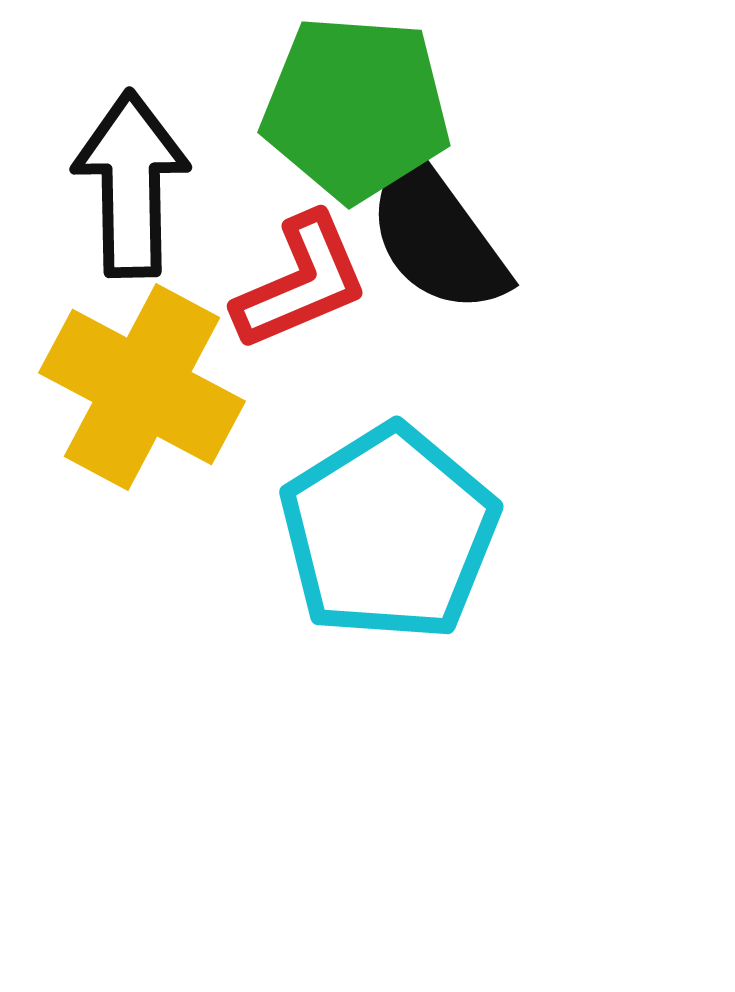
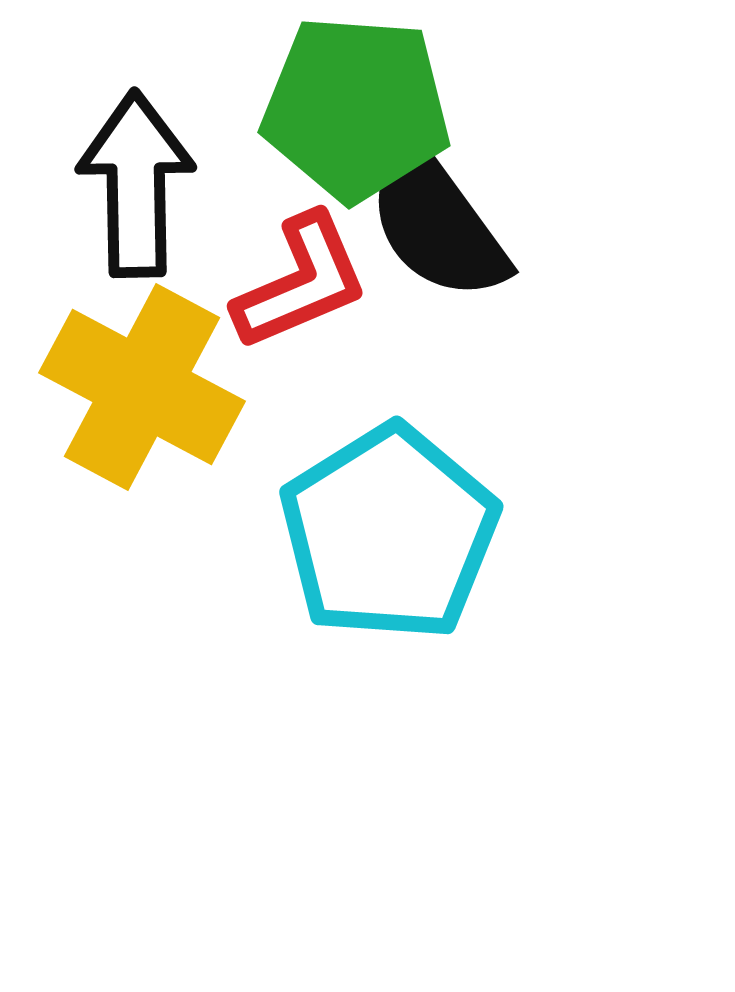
black arrow: moved 5 px right
black semicircle: moved 13 px up
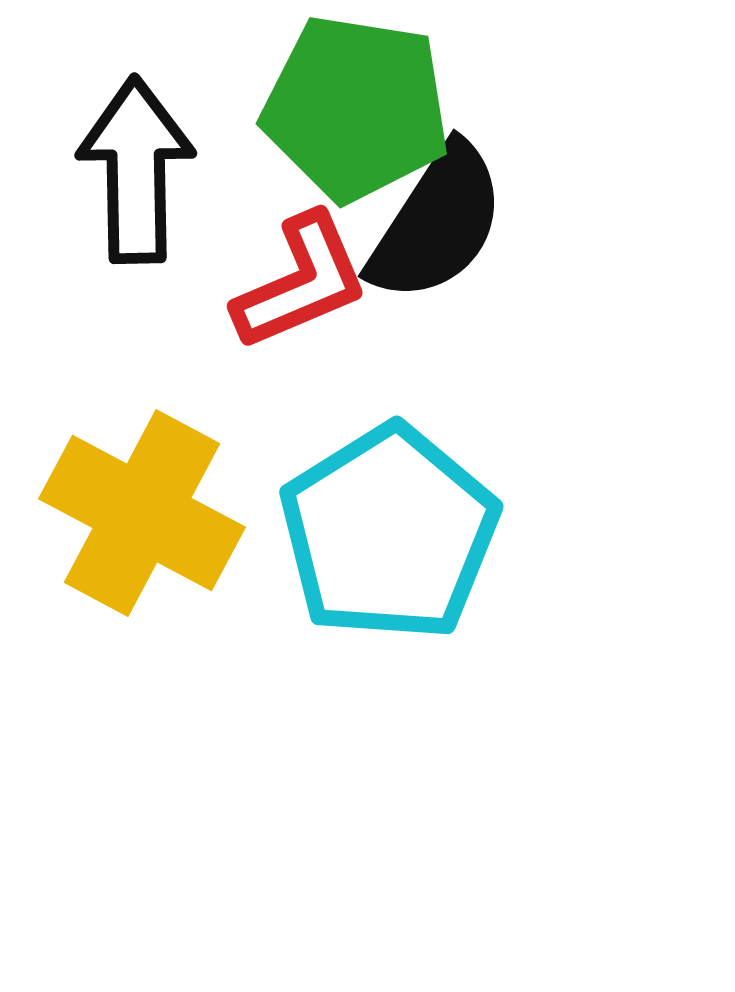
green pentagon: rotated 5 degrees clockwise
black arrow: moved 14 px up
black semicircle: rotated 111 degrees counterclockwise
yellow cross: moved 126 px down
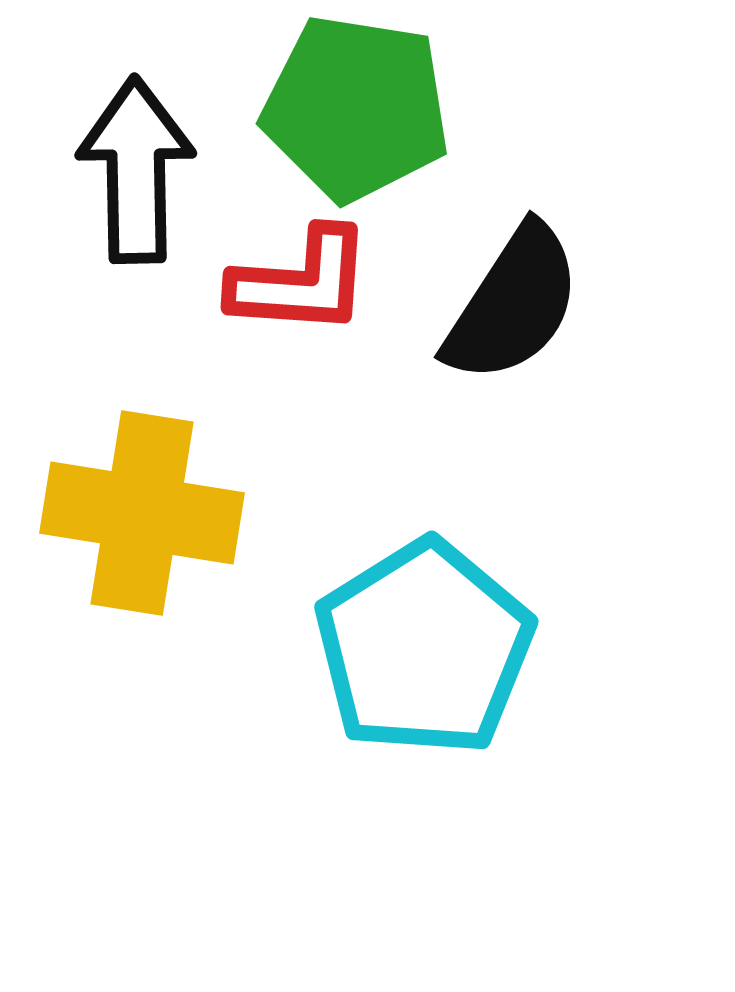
black semicircle: moved 76 px right, 81 px down
red L-shape: rotated 27 degrees clockwise
yellow cross: rotated 19 degrees counterclockwise
cyan pentagon: moved 35 px right, 115 px down
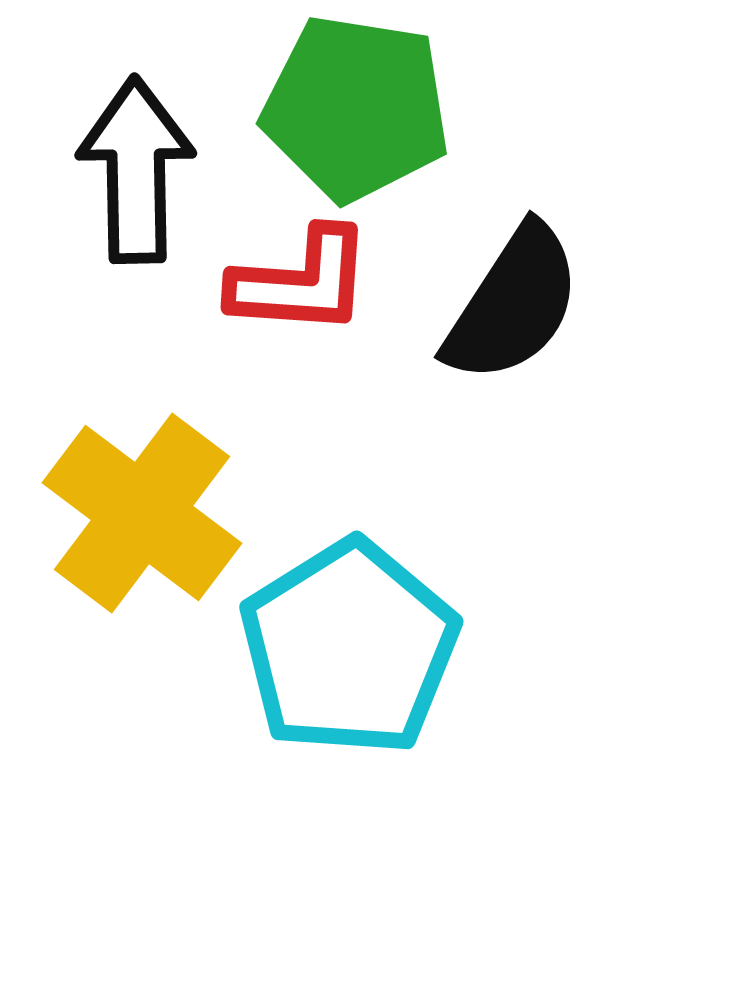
yellow cross: rotated 28 degrees clockwise
cyan pentagon: moved 75 px left
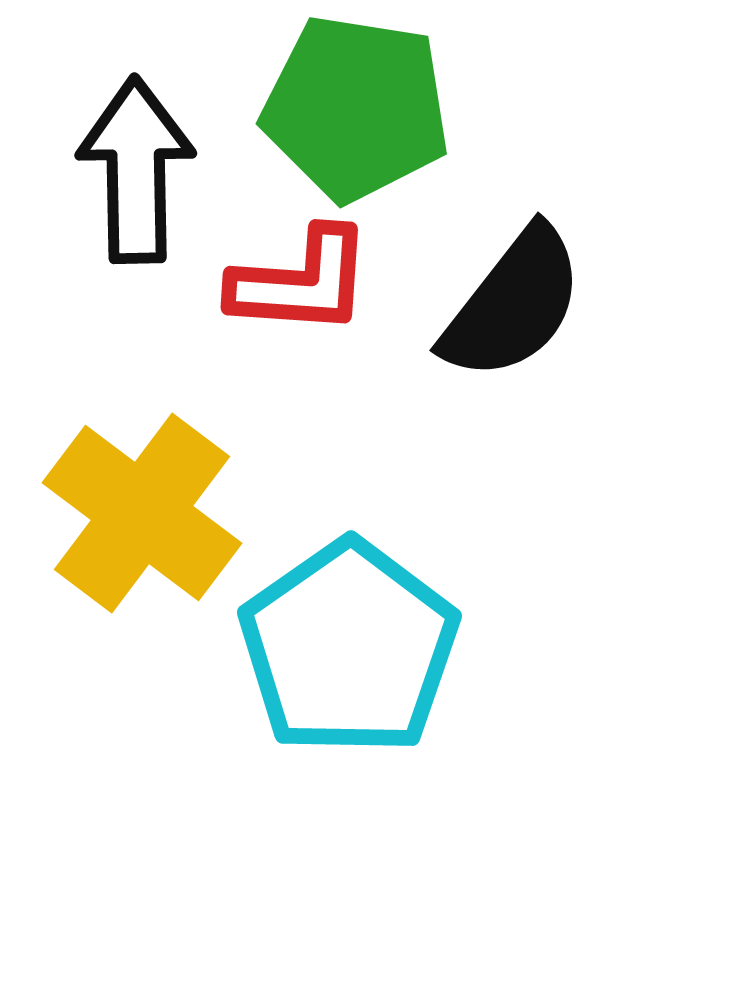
black semicircle: rotated 5 degrees clockwise
cyan pentagon: rotated 3 degrees counterclockwise
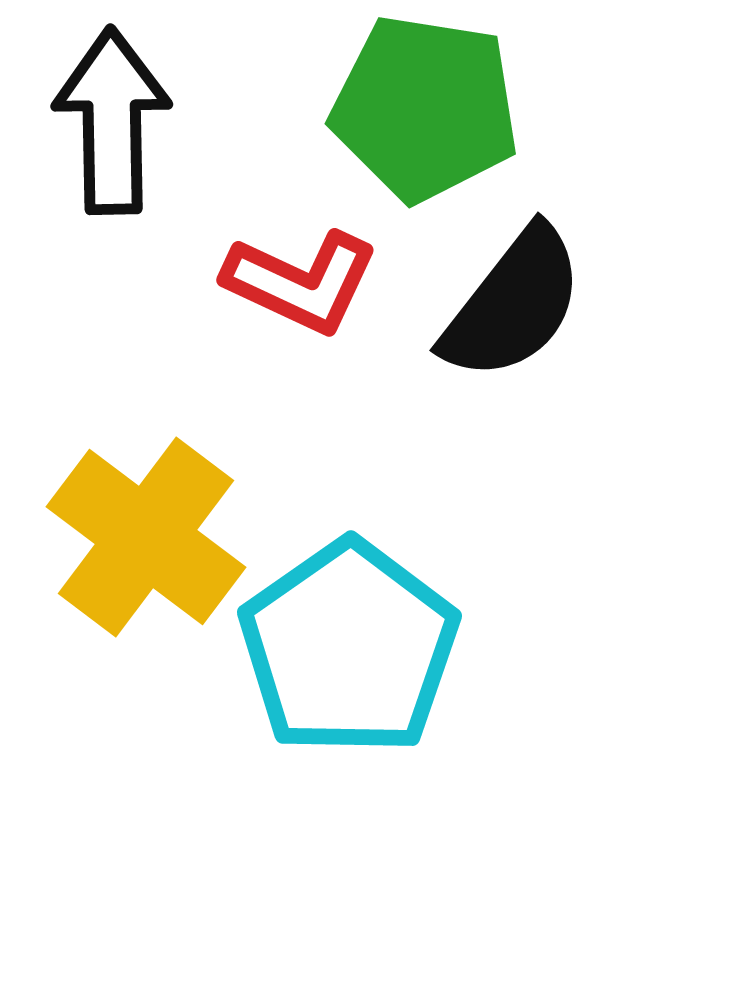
green pentagon: moved 69 px right
black arrow: moved 24 px left, 49 px up
red L-shape: rotated 21 degrees clockwise
yellow cross: moved 4 px right, 24 px down
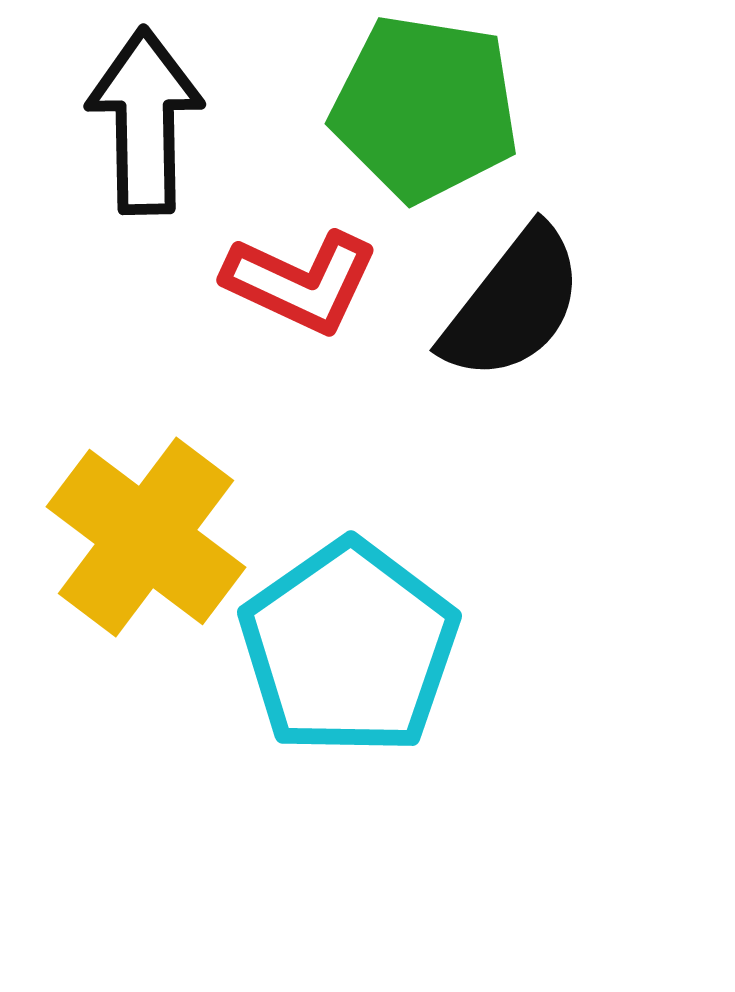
black arrow: moved 33 px right
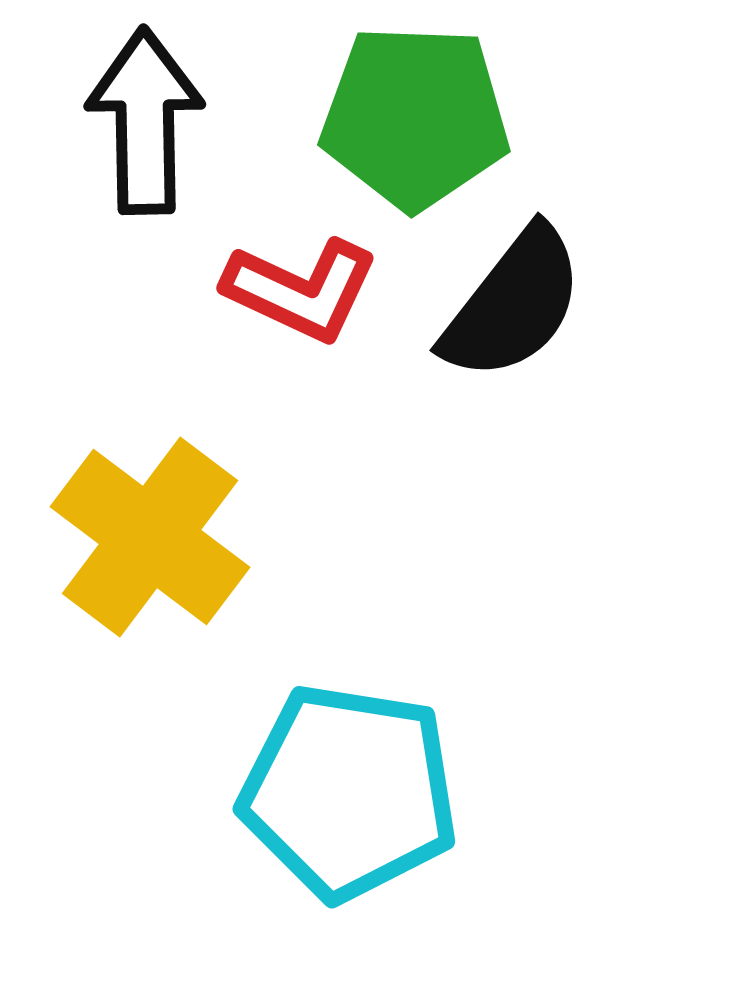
green pentagon: moved 10 px left, 9 px down; rotated 7 degrees counterclockwise
red L-shape: moved 8 px down
yellow cross: moved 4 px right
cyan pentagon: moved 144 px down; rotated 28 degrees counterclockwise
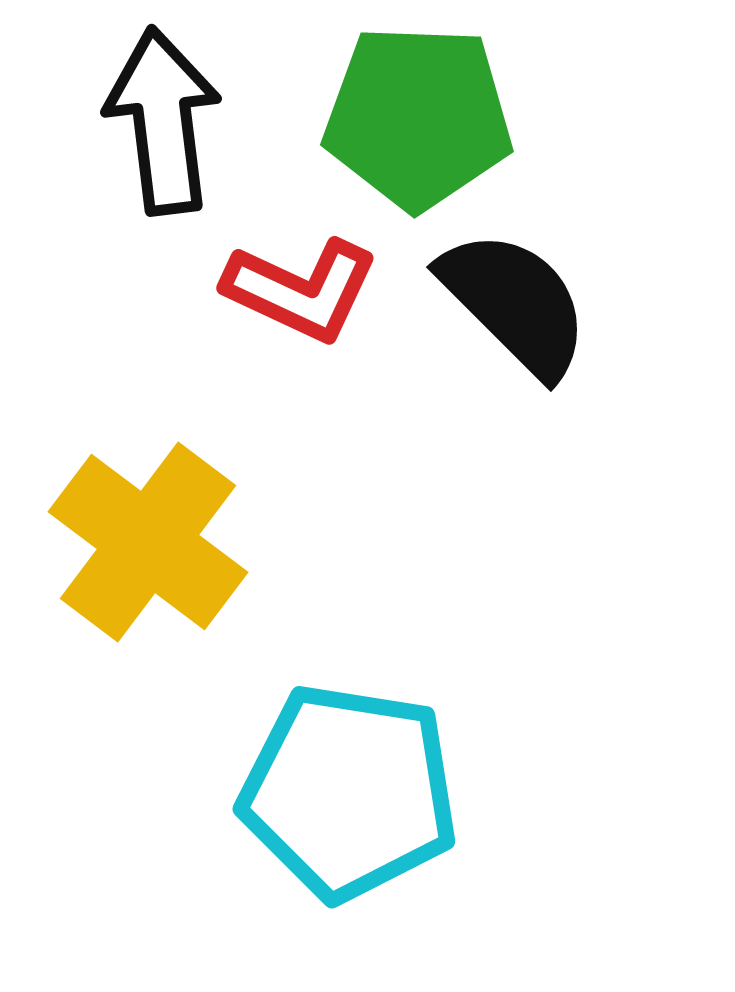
green pentagon: moved 3 px right
black arrow: moved 18 px right; rotated 6 degrees counterclockwise
black semicircle: moved 2 px right, 1 px up; rotated 83 degrees counterclockwise
yellow cross: moved 2 px left, 5 px down
